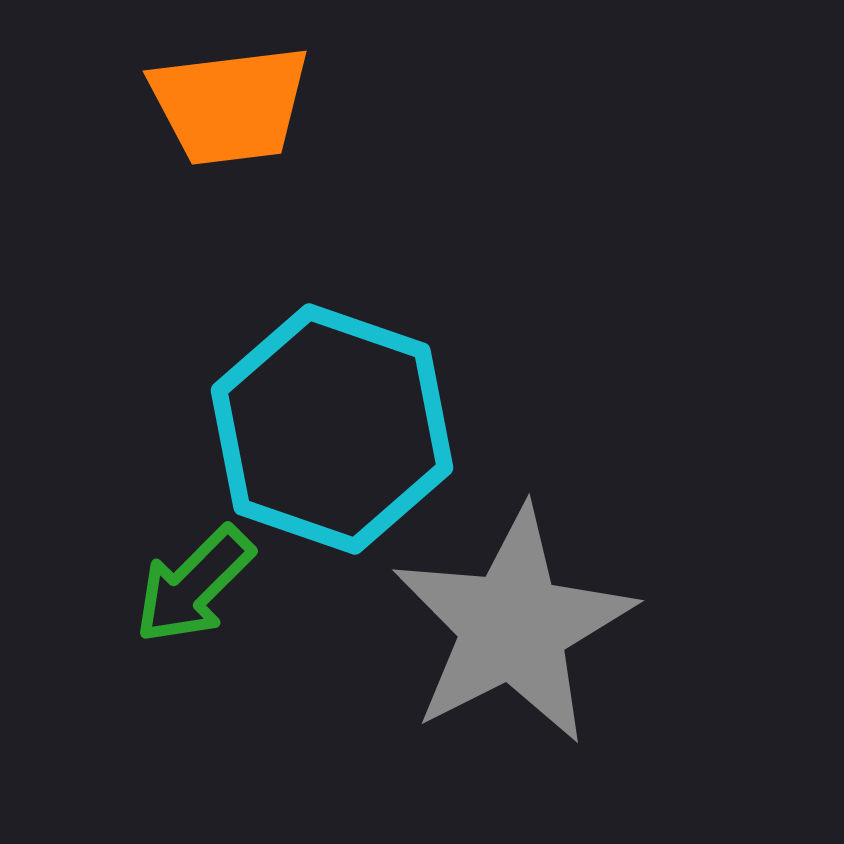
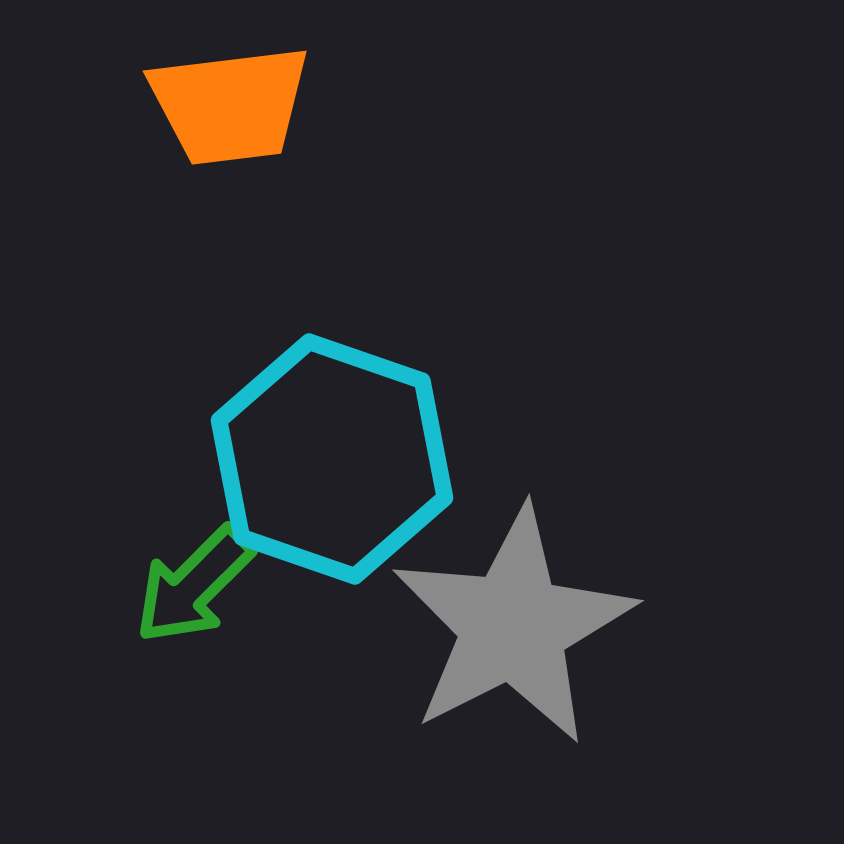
cyan hexagon: moved 30 px down
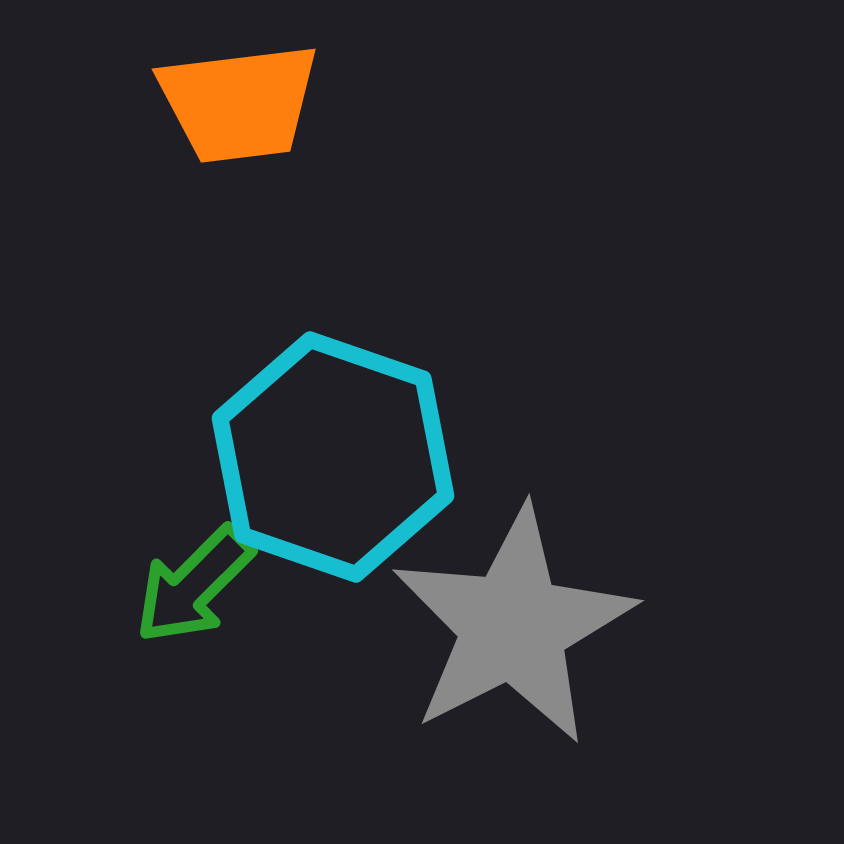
orange trapezoid: moved 9 px right, 2 px up
cyan hexagon: moved 1 px right, 2 px up
